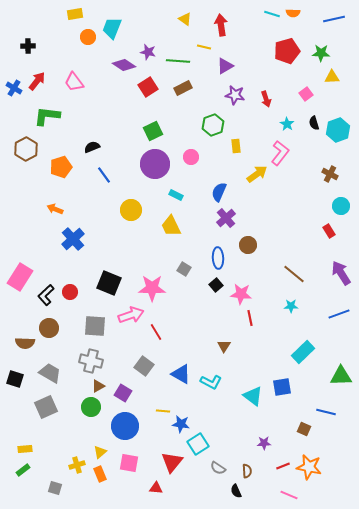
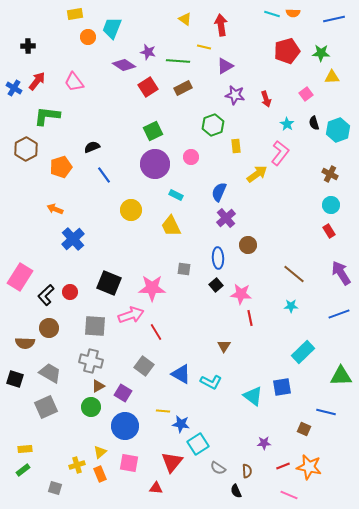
cyan circle at (341, 206): moved 10 px left, 1 px up
gray square at (184, 269): rotated 24 degrees counterclockwise
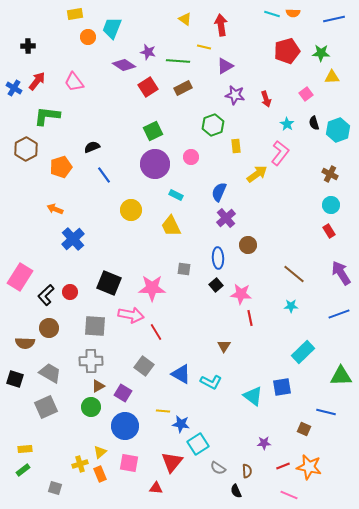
pink arrow at (131, 315): rotated 30 degrees clockwise
gray cross at (91, 361): rotated 15 degrees counterclockwise
yellow cross at (77, 465): moved 3 px right, 1 px up
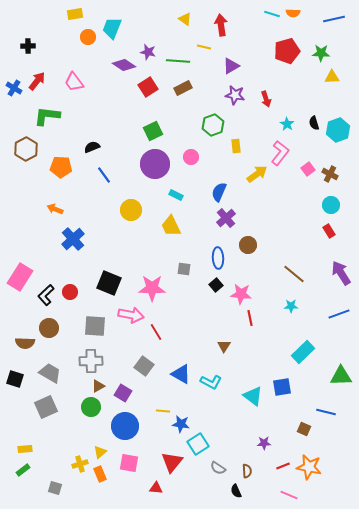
purple triangle at (225, 66): moved 6 px right
pink square at (306, 94): moved 2 px right, 75 px down
orange pentagon at (61, 167): rotated 20 degrees clockwise
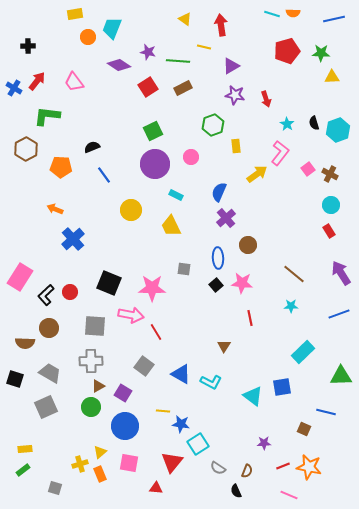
purple diamond at (124, 65): moved 5 px left
pink star at (241, 294): moved 1 px right, 11 px up
brown semicircle at (247, 471): rotated 24 degrees clockwise
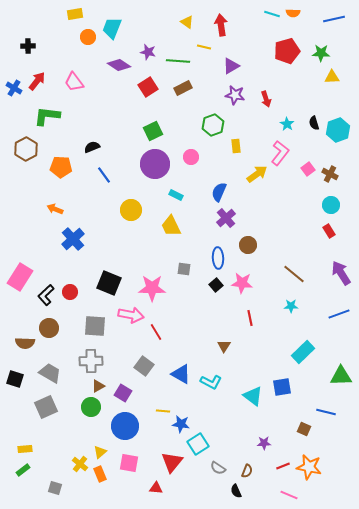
yellow triangle at (185, 19): moved 2 px right, 3 px down
yellow cross at (80, 464): rotated 35 degrees counterclockwise
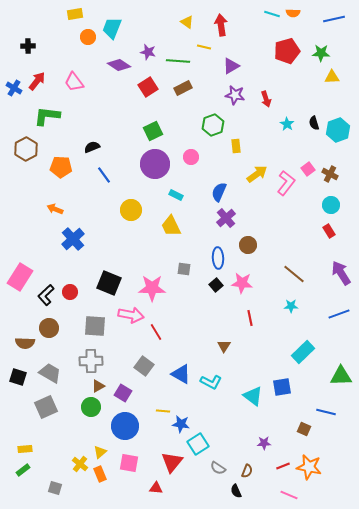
pink L-shape at (280, 153): moved 6 px right, 30 px down
black square at (15, 379): moved 3 px right, 2 px up
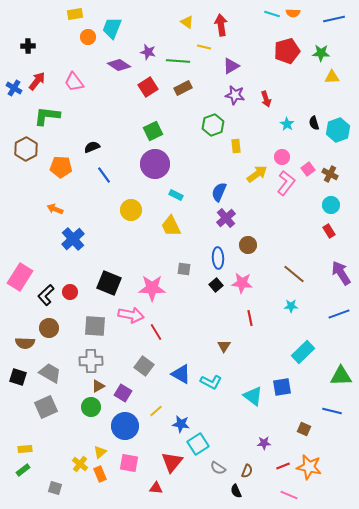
pink circle at (191, 157): moved 91 px right
yellow line at (163, 411): moved 7 px left; rotated 48 degrees counterclockwise
blue line at (326, 412): moved 6 px right, 1 px up
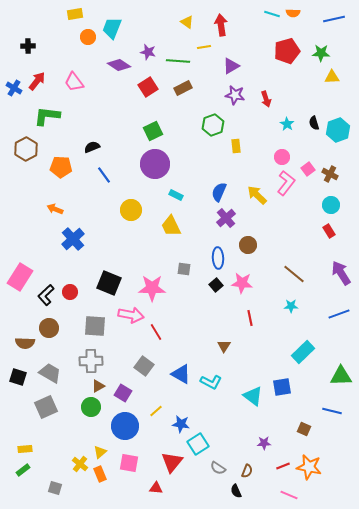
yellow line at (204, 47): rotated 24 degrees counterclockwise
yellow arrow at (257, 174): moved 21 px down; rotated 100 degrees counterclockwise
